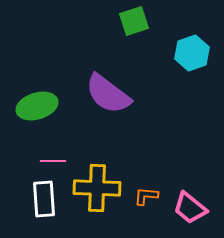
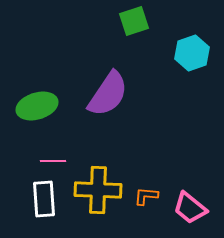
purple semicircle: rotated 93 degrees counterclockwise
yellow cross: moved 1 px right, 2 px down
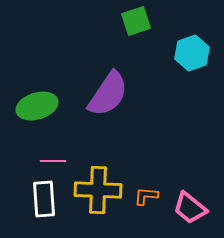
green square: moved 2 px right
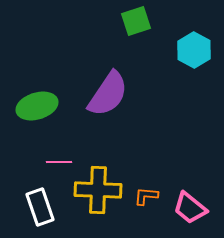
cyan hexagon: moved 2 px right, 3 px up; rotated 12 degrees counterclockwise
pink line: moved 6 px right, 1 px down
white rectangle: moved 4 px left, 8 px down; rotated 15 degrees counterclockwise
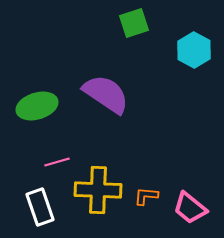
green square: moved 2 px left, 2 px down
purple semicircle: moved 2 px left; rotated 90 degrees counterclockwise
pink line: moved 2 px left; rotated 15 degrees counterclockwise
